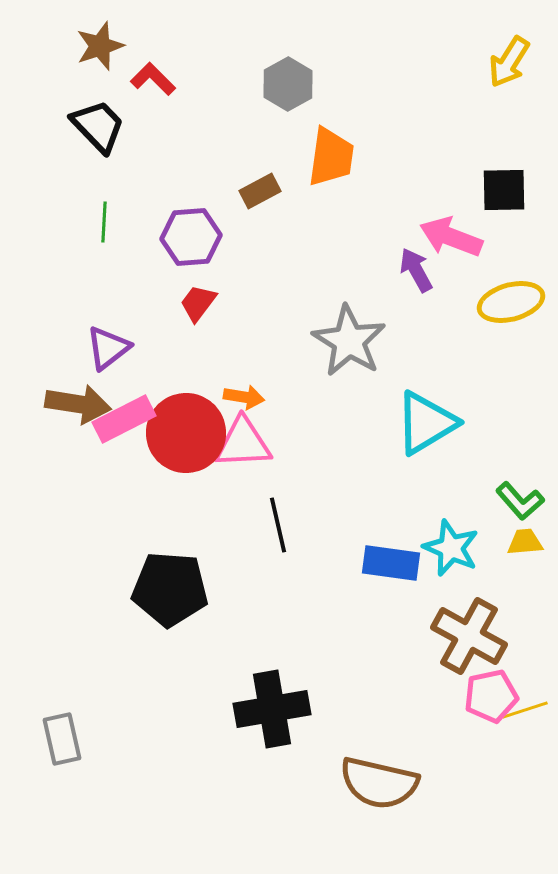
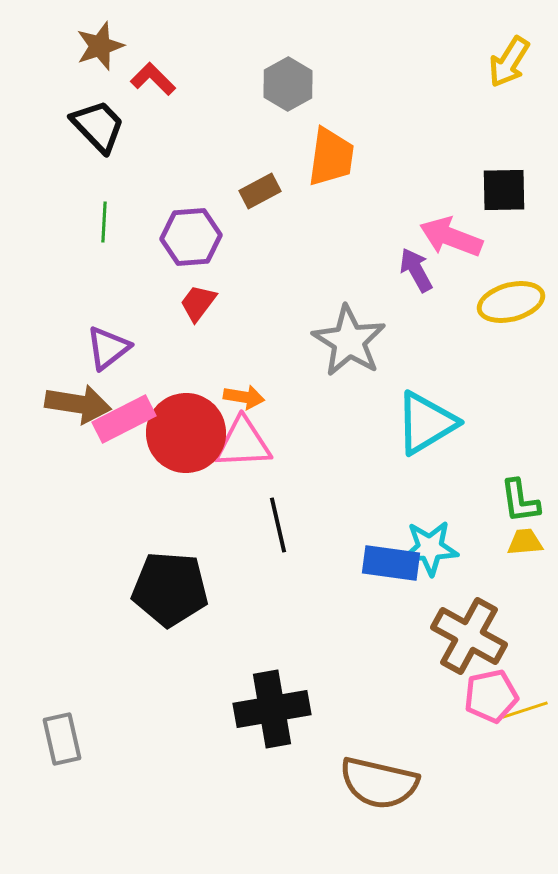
green L-shape: rotated 33 degrees clockwise
cyan star: moved 21 px left; rotated 26 degrees counterclockwise
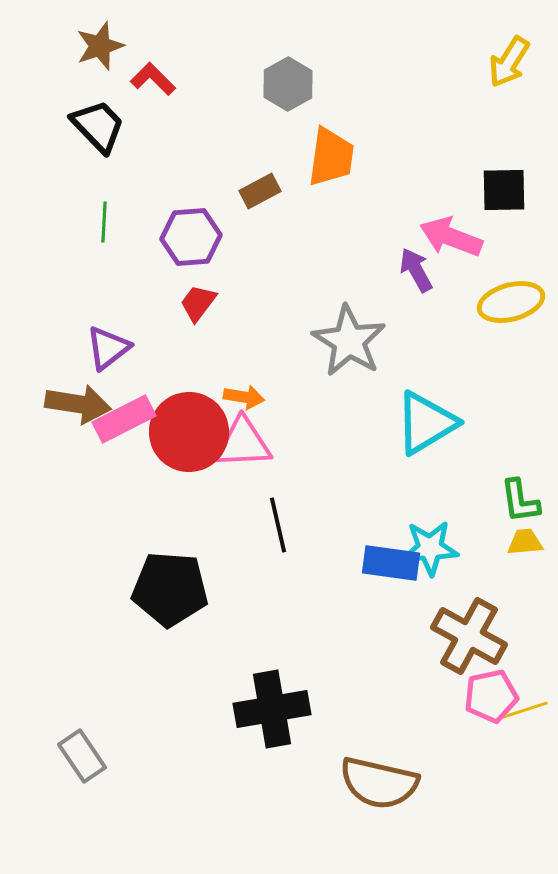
red circle: moved 3 px right, 1 px up
gray rectangle: moved 20 px right, 17 px down; rotated 21 degrees counterclockwise
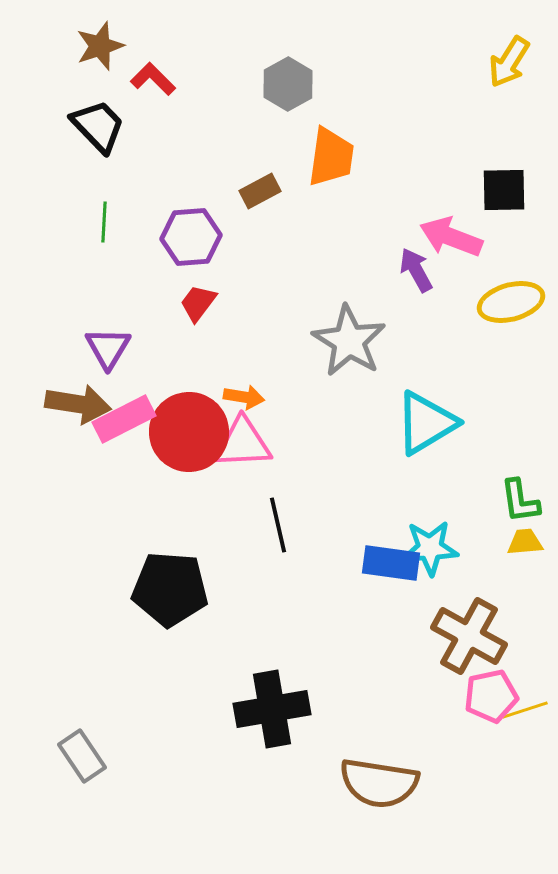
purple triangle: rotated 21 degrees counterclockwise
brown semicircle: rotated 4 degrees counterclockwise
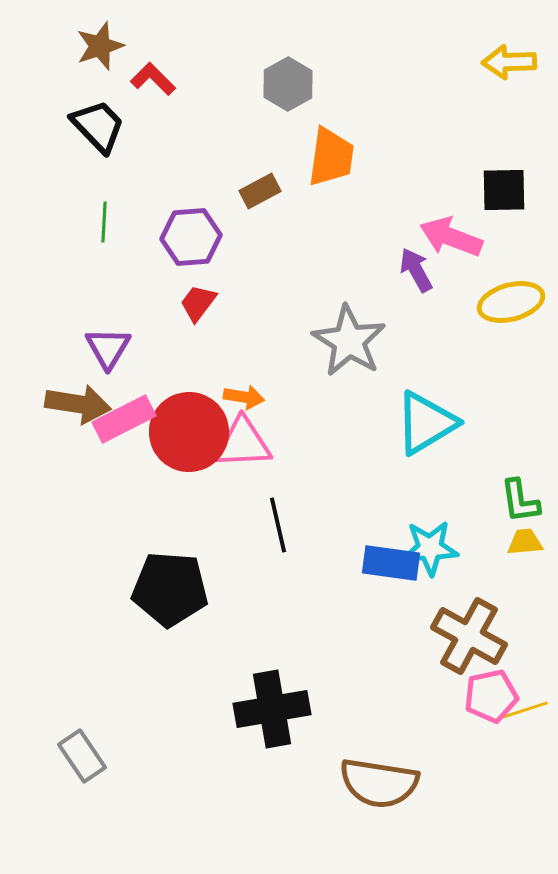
yellow arrow: rotated 56 degrees clockwise
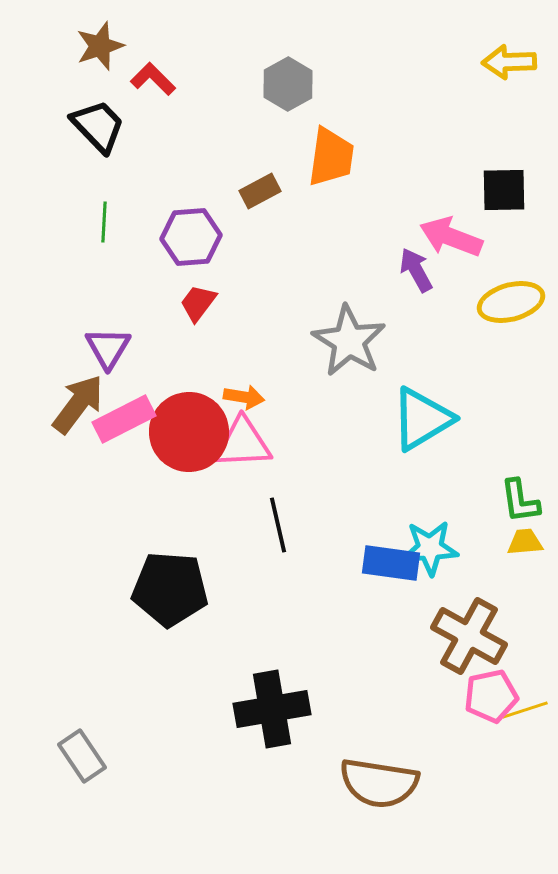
brown arrow: rotated 62 degrees counterclockwise
cyan triangle: moved 4 px left, 4 px up
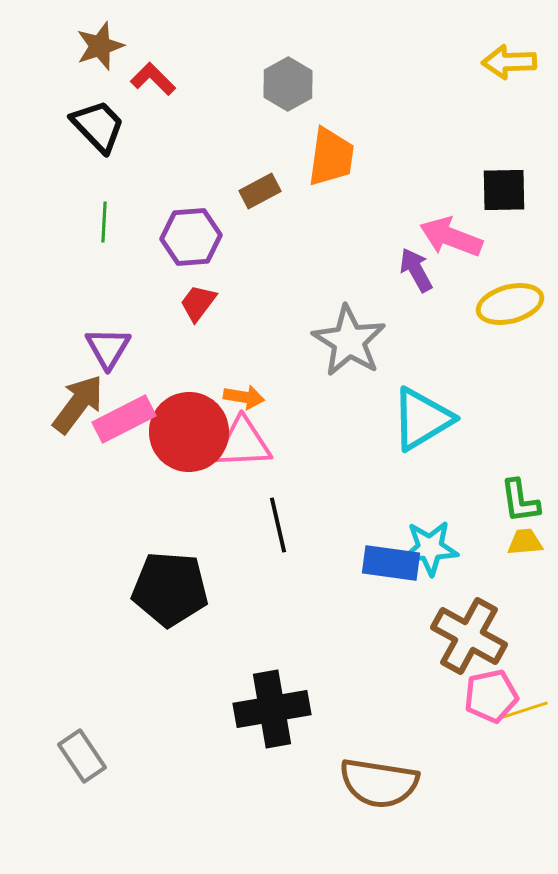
yellow ellipse: moved 1 px left, 2 px down
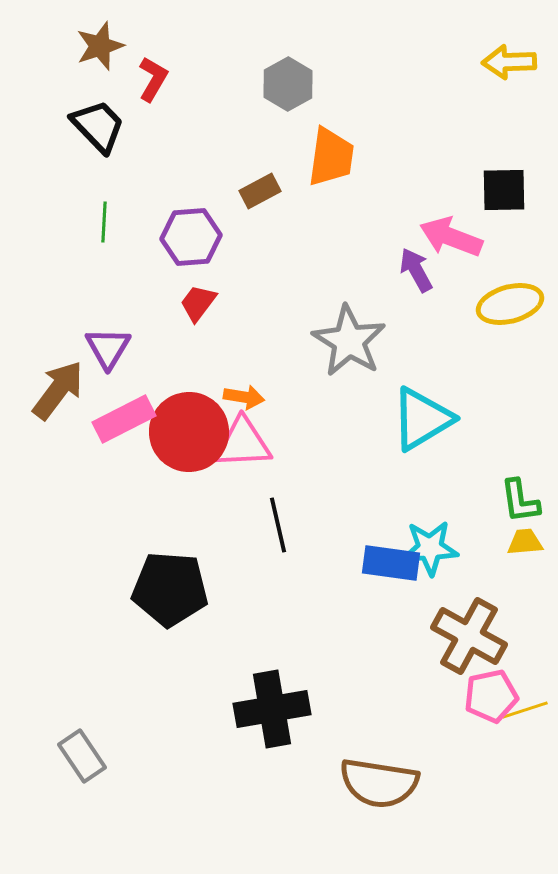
red L-shape: rotated 75 degrees clockwise
brown arrow: moved 20 px left, 14 px up
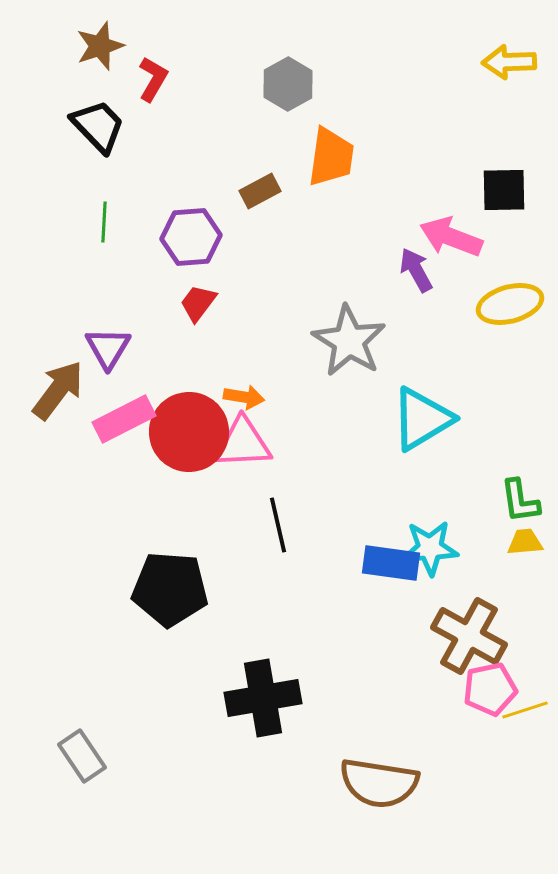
pink pentagon: moved 1 px left, 7 px up
black cross: moved 9 px left, 11 px up
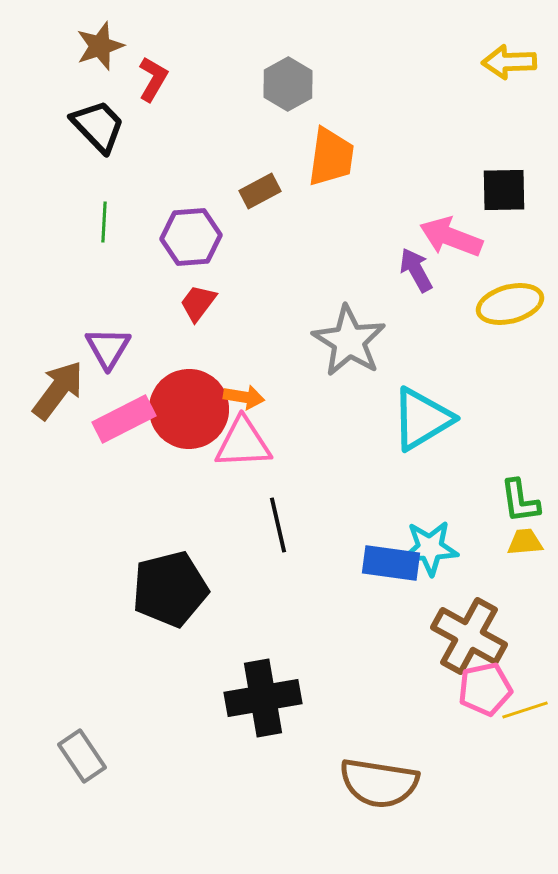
red circle: moved 23 px up
black pentagon: rotated 18 degrees counterclockwise
pink pentagon: moved 5 px left
